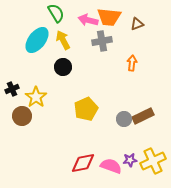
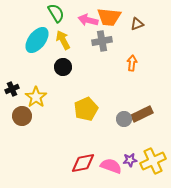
brown rectangle: moved 1 px left, 2 px up
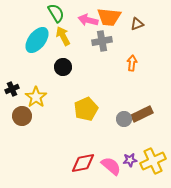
yellow arrow: moved 4 px up
pink semicircle: rotated 20 degrees clockwise
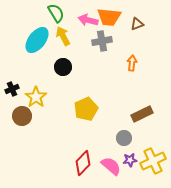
gray circle: moved 19 px down
red diamond: rotated 35 degrees counterclockwise
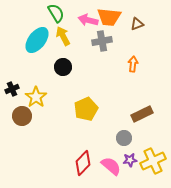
orange arrow: moved 1 px right, 1 px down
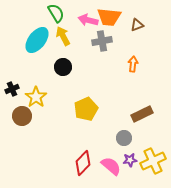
brown triangle: moved 1 px down
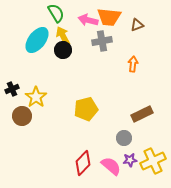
black circle: moved 17 px up
yellow pentagon: rotated 10 degrees clockwise
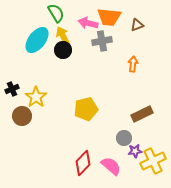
pink arrow: moved 3 px down
purple star: moved 5 px right, 9 px up
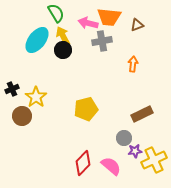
yellow cross: moved 1 px right, 1 px up
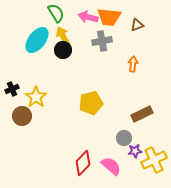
pink arrow: moved 6 px up
yellow pentagon: moved 5 px right, 6 px up
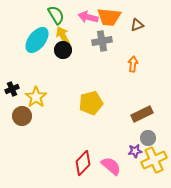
green semicircle: moved 2 px down
gray circle: moved 24 px right
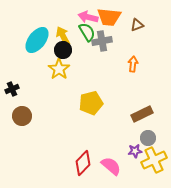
green semicircle: moved 31 px right, 17 px down
yellow star: moved 23 px right, 28 px up
